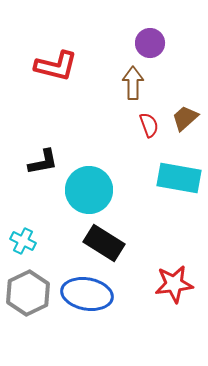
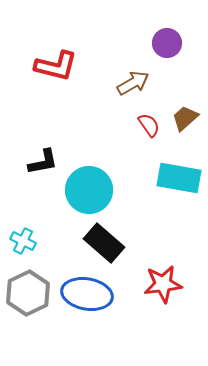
purple circle: moved 17 px right
brown arrow: rotated 60 degrees clockwise
red semicircle: rotated 15 degrees counterclockwise
black rectangle: rotated 9 degrees clockwise
red star: moved 11 px left
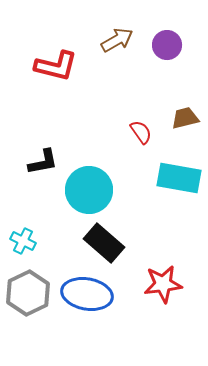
purple circle: moved 2 px down
brown arrow: moved 16 px left, 43 px up
brown trapezoid: rotated 28 degrees clockwise
red semicircle: moved 8 px left, 7 px down
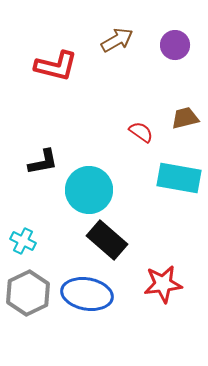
purple circle: moved 8 px right
red semicircle: rotated 20 degrees counterclockwise
black rectangle: moved 3 px right, 3 px up
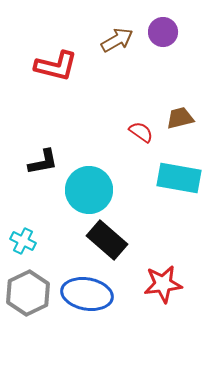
purple circle: moved 12 px left, 13 px up
brown trapezoid: moved 5 px left
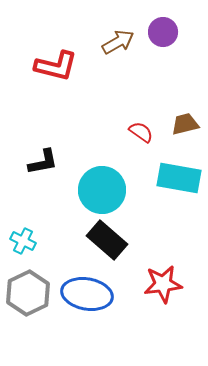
brown arrow: moved 1 px right, 2 px down
brown trapezoid: moved 5 px right, 6 px down
cyan circle: moved 13 px right
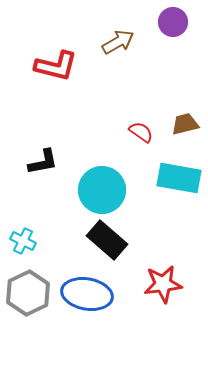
purple circle: moved 10 px right, 10 px up
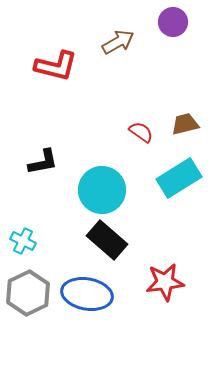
cyan rectangle: rotated 42 degrees counterclockwise
red star: moved 2 px right, 2 px up
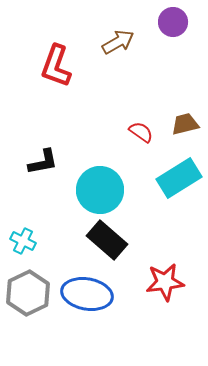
red L-shape: rotated 96 degrees clockwise
cyan circle: moved 2 px left
